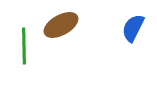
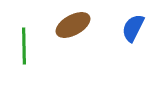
brown ellipse: moved 12 px right
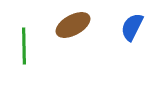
blue semicircle: moved 1 px left, 1 px up
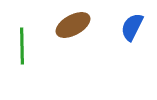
green line: moved 2 px left
